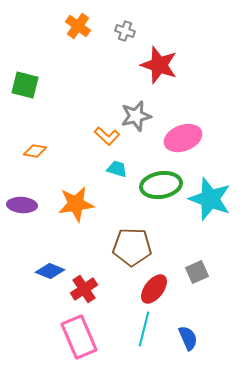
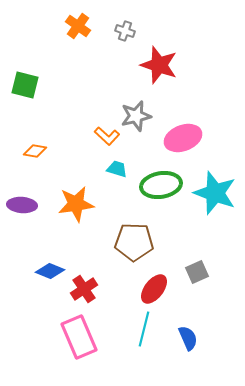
cyan star: moved 5 px right, 6 px up
brown pentagon: moved 2 px right, 5 px up
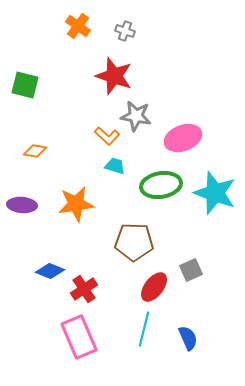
red star: moved 45 px left, 11 px down
gray star: rotated 24 degrees clockwise
cyan trapezoid: moved 2 px left, 3 px up
gray square: moved 6 px left, 2 px up
red ellipse: moved 2 px up
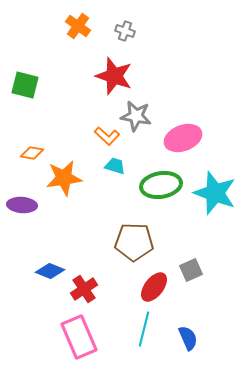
orange diamond: moved 3 px left, 2 px down
orange star: moved 12 px left, 26 px up
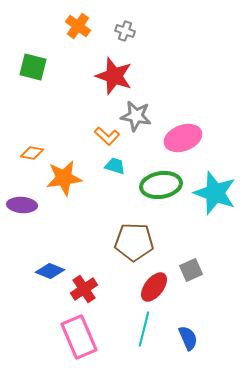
green square: moved 8 px right, 18 px up
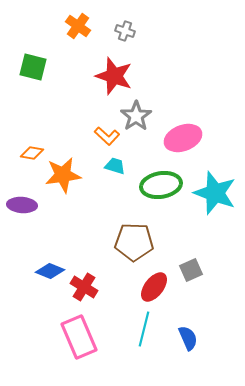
gray star: rotated 28 degrees clockwise
orange star: moved 1 px left, 3 px up
red cross: moved 2 px up; rotated 24 degrees counterclockwise
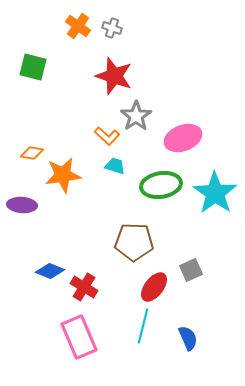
gray cross: moved 13 px left, 3 px up
cyan star: rotated 15 degrees clockwise
cyan line: moved 1 px left, 3 px up
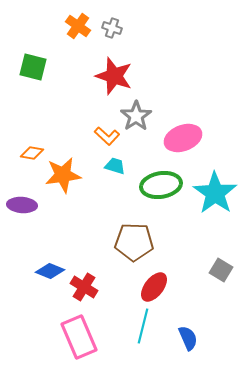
gray square: moved 30 px right; rotated 35 degrees counterclockwise
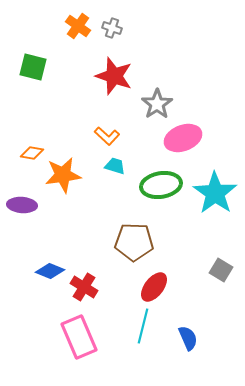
gray star: moved 21 px right, 12 px up
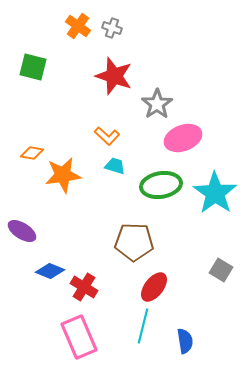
purple ellipse: moved 26 px down; rotated 28 degrees clockwise
blue semicircle: moved 3 px left, 3 px down; rotated 15 degrees clockwise
